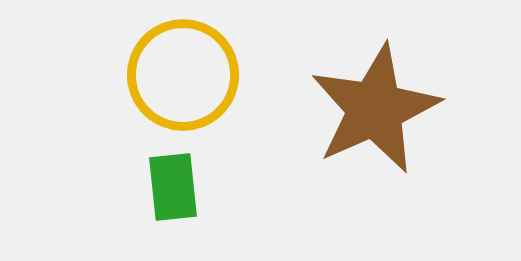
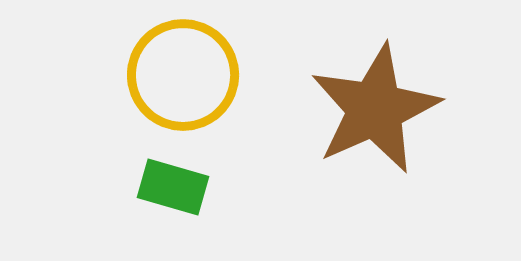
green rectangle: rotated 68 degrees counterclockwise
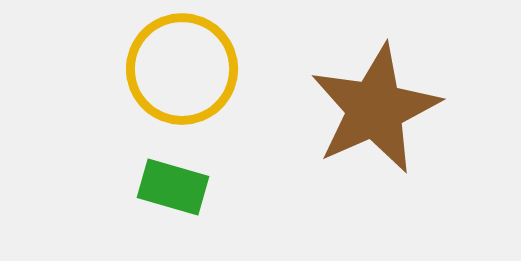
yellow circle: moved 1 px left, 6 px up
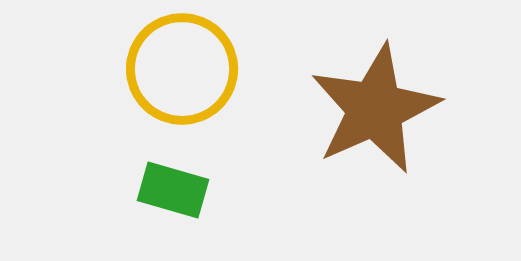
green rectangle: moved 3 px down
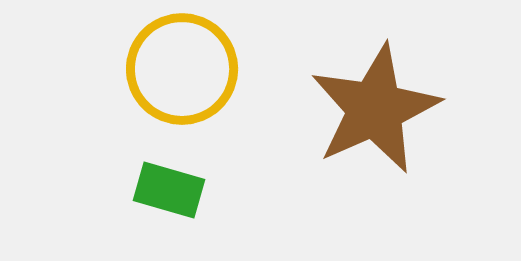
green rectangle: moved 4 px left
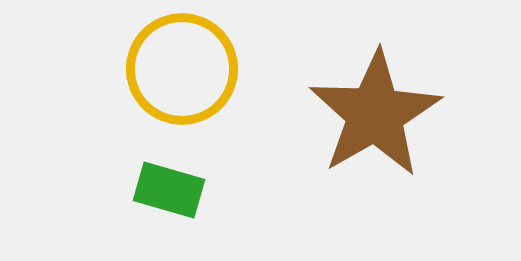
brown star: moved 5 px down; rotated 6 degrees counterclockwise
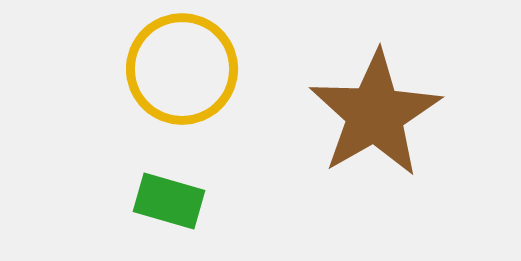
green rectangle: moved 11 px down
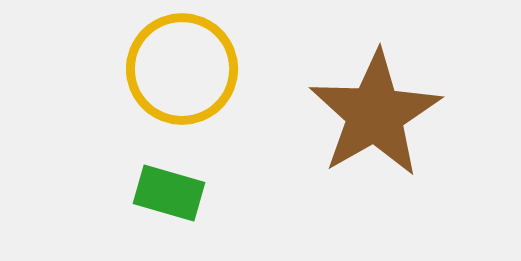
green rectangle: moved 8 px up
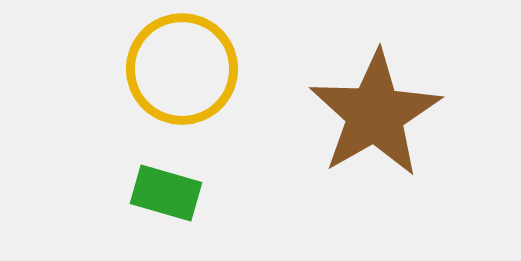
green rectangle: moved 3 px left
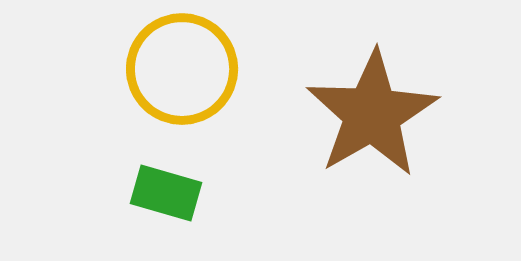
brown star: moved 3 px left
